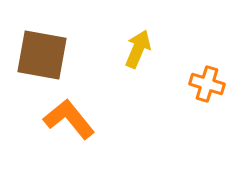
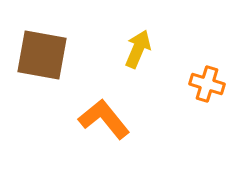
orange L-shape: moved 35 px right
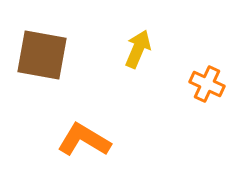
orange cross: rotated 8 degrees clockwise
orange L-shape: moved 20 px left, 21 px down; rotated 20 degrees counterclockwise
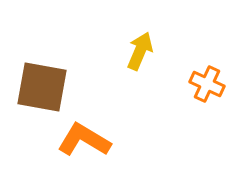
yellow arrow: moved 2 px right, 2 px down
brown square: moved 32 px down
